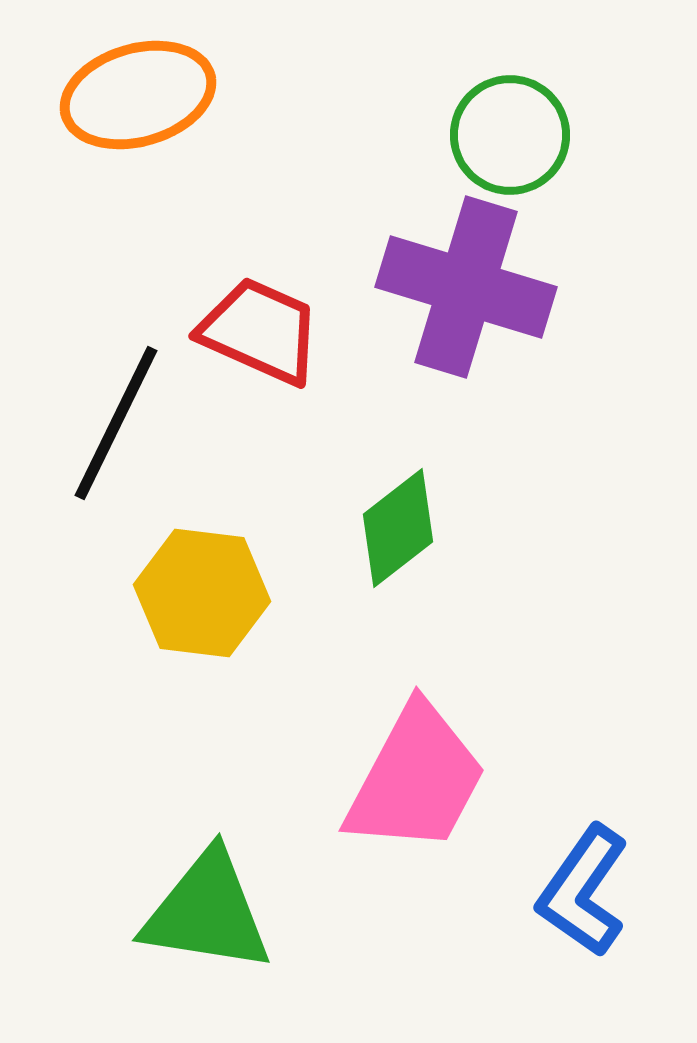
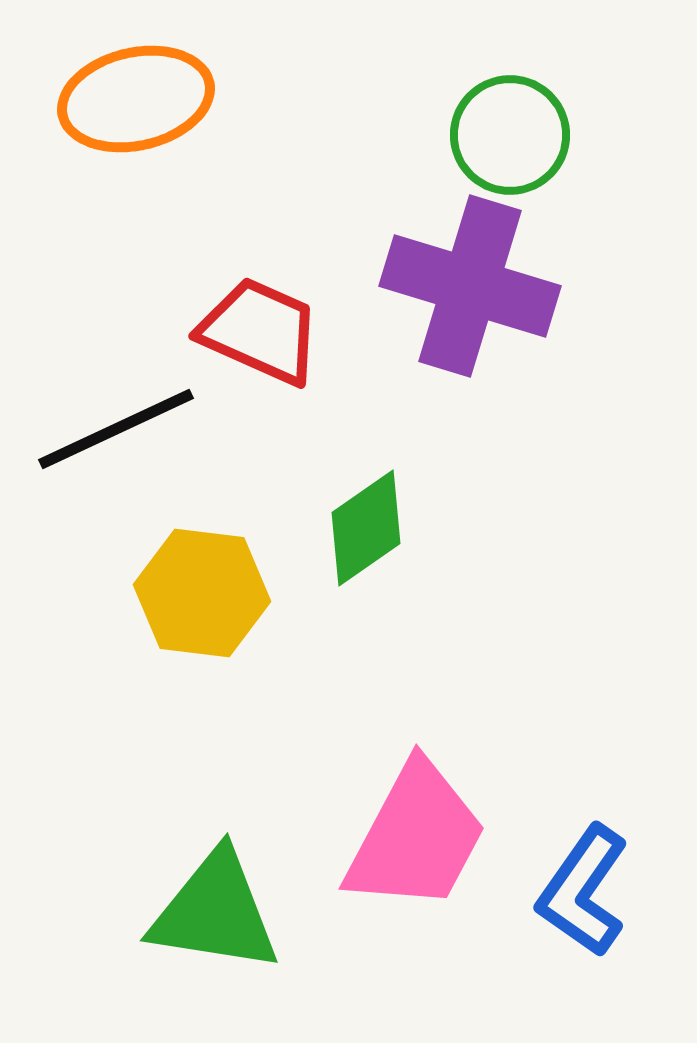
orange ellipse: moved 2 px left, 4 px down; rotated 3 degrees clockwise
purple cross: moved 4 px right, 1 px up
black line: moved 6 px down; rotated 39 degrees clockwise
green diamond: moved 32 px left; rotated 3 degrees clockwise
pink trapezoid: moved 58 px down
green triangle: moved 8 px right
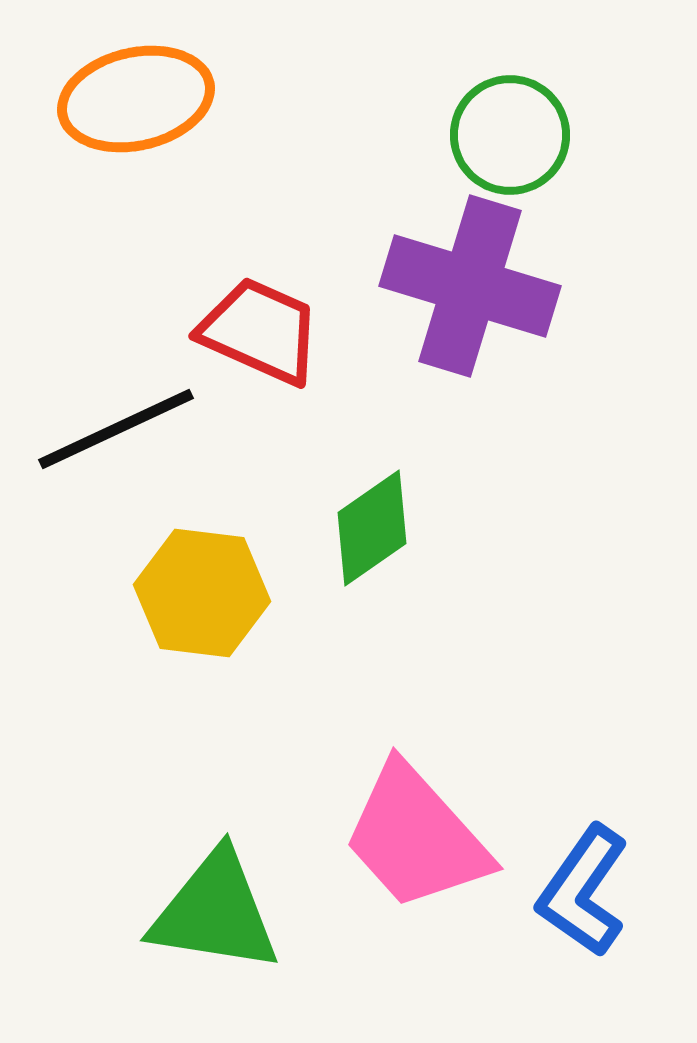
green diamond: moved 6 px right
pink trapezoid: rotated 110 degrees clockwise
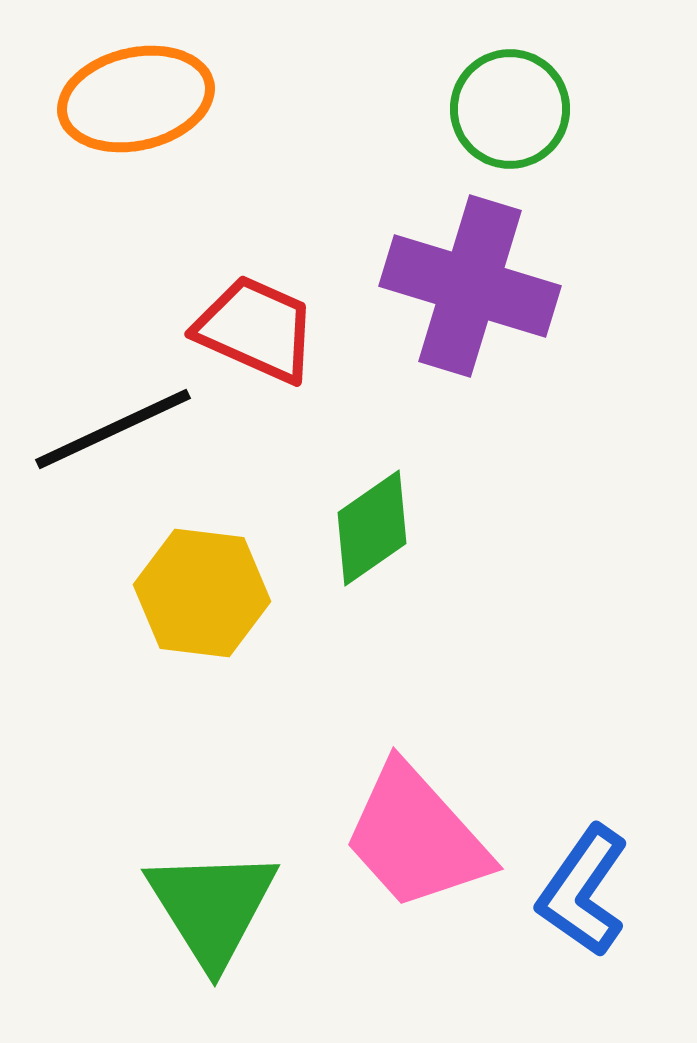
green circle: moved 26 px up
red trapezoid: moved 4 px left, 2 px up
black line: moved 3 px left
green triangle: moved 3 px left, 5 px up; rotated 49 degrees clockwise
